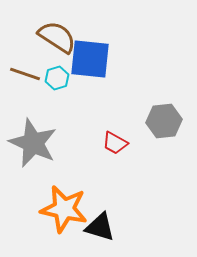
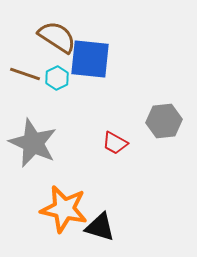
cyan hexagon: rotated 10 degrees counterclockwise
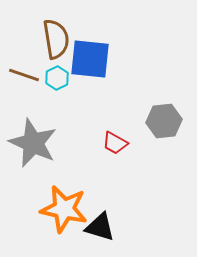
brown semicircle: moved 1 px left, 2 px down; rotated 48 degrees clockwise
brown line: moved 1 px left, 1 px down
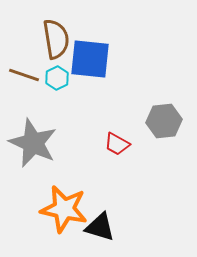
red trapezoid: moved 2 px right, 1 px down
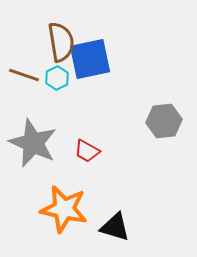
brown semicircle: moved 5 px right, 3 px down
blue square: rotated 18 degrees counterclockwise
red trapezoid: moved 30 px left, 7 px down
black triangle: moved 15 px right
